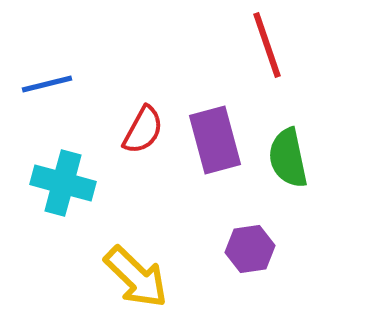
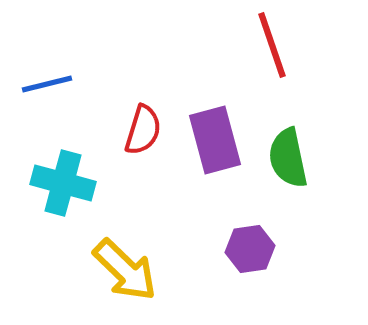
red line: moved 5 px right
red semicircle: rotated 12 degrees counterclockwise
yellow arrow: moved 11 px left, 7 px up
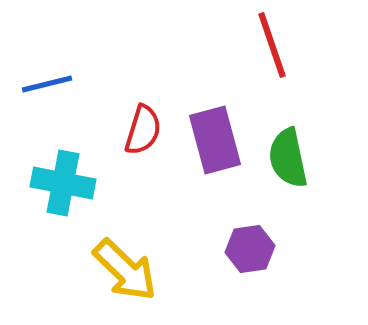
cyan cross: rotated 4 degrees counterclockwise
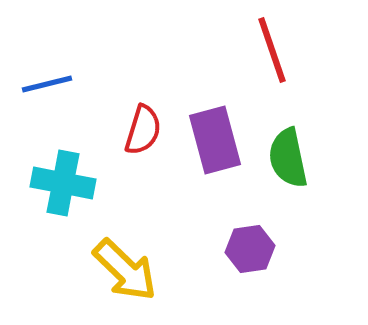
red line: moved 5 px down
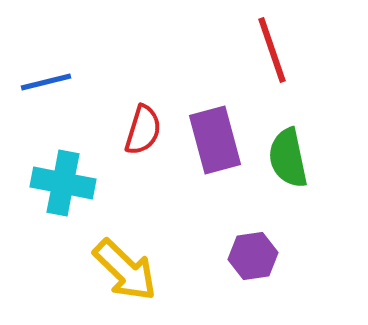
blue line: moved 1 px left, 2 px up
purple hexagon: moved 3 px right, 7 px down
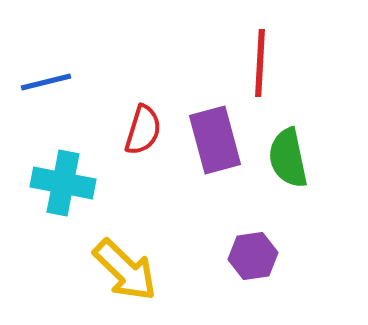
red line: moved 12 px left, 13 px down; rotated 22 degrees clockwise
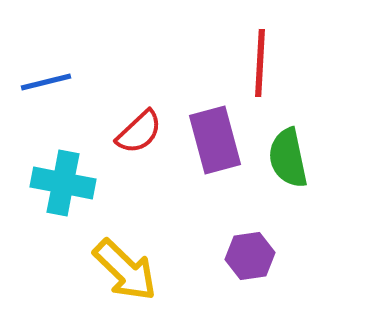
red semicircle: moved 4 px left, 2 px down; rotated 30 degrees clockwise
purple hexagon: moved 3 px left
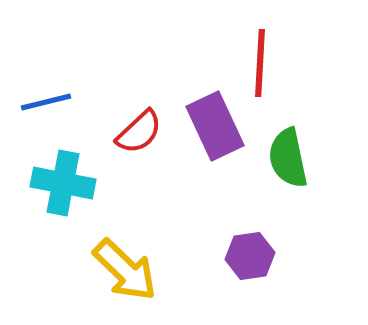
blue line: moved 20 px down
purple rectangle: moved 14 px up; rotated 10 degrees counterclockwise
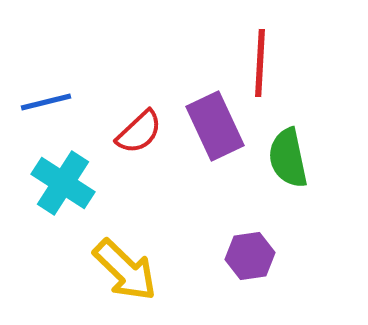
cyan cross: rotated 22 degrees clockwise
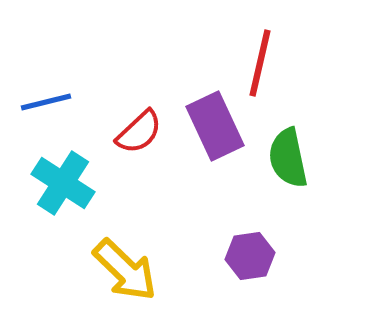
red line: rotated 10 degrees clockwise
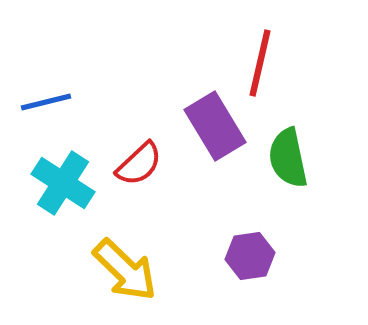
purple rectangle: rotated 6 degrees counterclockwise
red semicircle: moved 32 px down
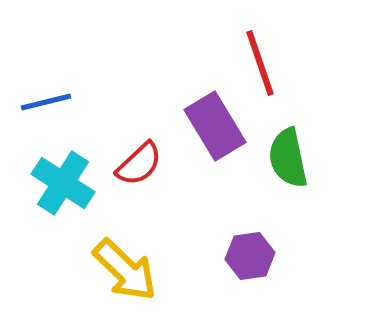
red line: rotated 32 degrees counterclockwise
